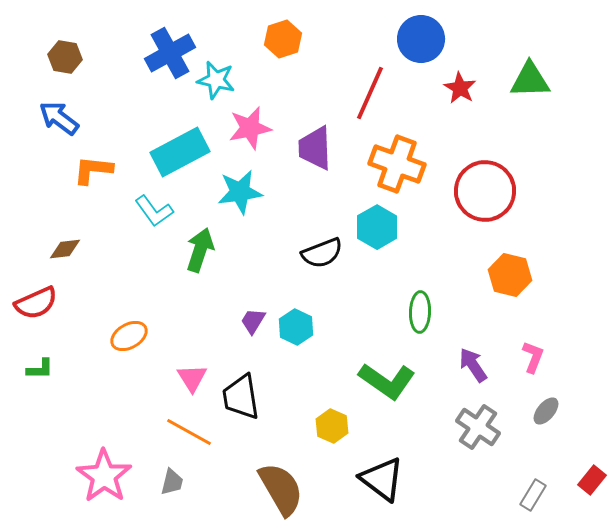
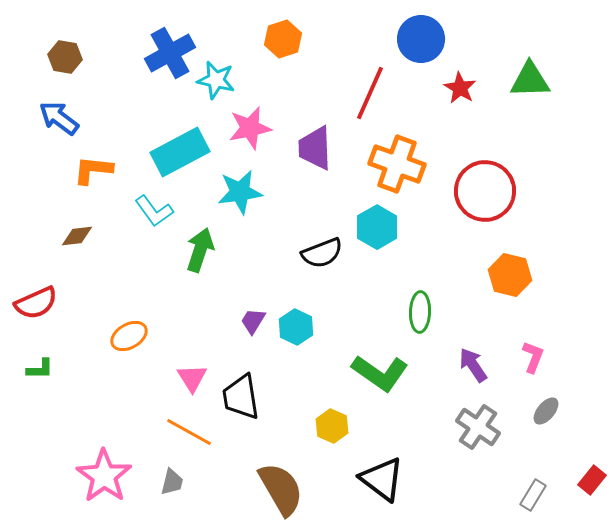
brown diamond at (65, 249): moved 12 px right, 13 px up
green L-shape at (387, 381): moved 7 px left, 8 px up
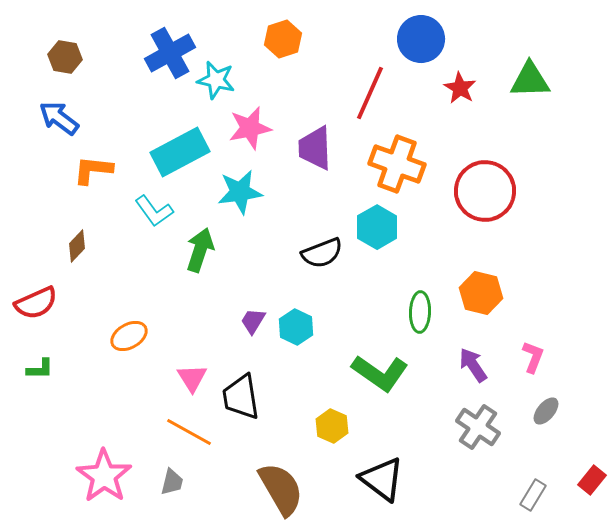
brown diamond at (77, 236): moved 10 px down; rotated 40 degrees counterclockwise
orange hexagon at (510, 275): moved 29 px left, 18 px down
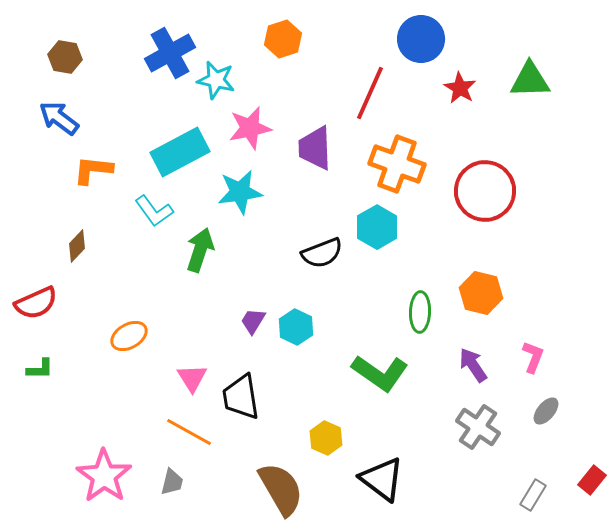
yellow hexagon at (332, 426): moved 6 px left, 12 px down
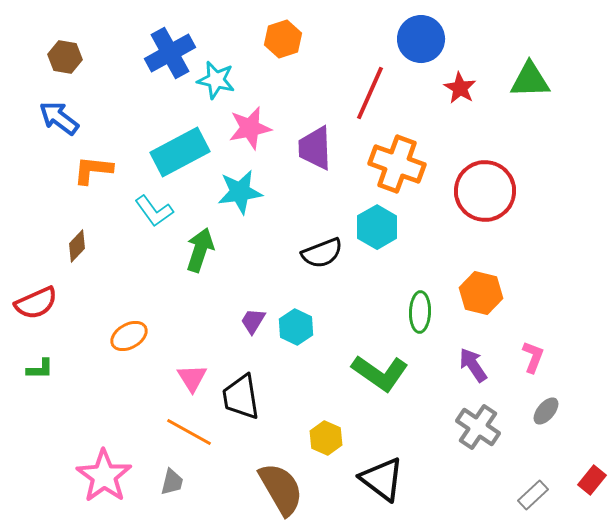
gray rectangle at (533, 495): rotated 16 degrees clockwise
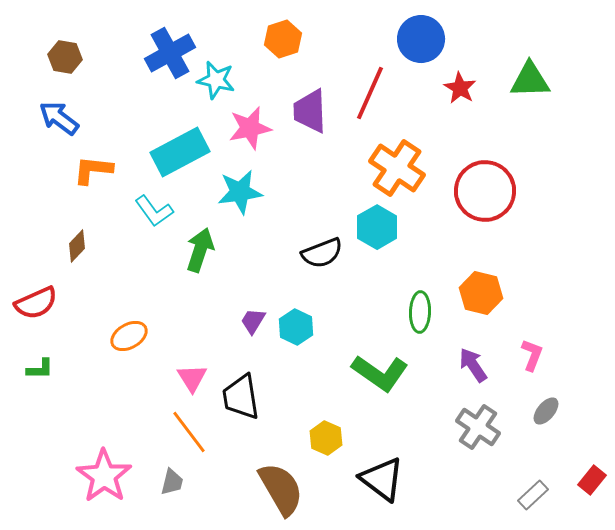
purple trapezoid at (315, 148): moved 5 px left, 37 px up
orange cross at (397, 164): moved 4 px down; rotated 14 degrees clockwise
pink L-shape at (533, 357): moved 1 px left, 2 px up
orange line at (189, 432): rotated 24 degrees clockwise
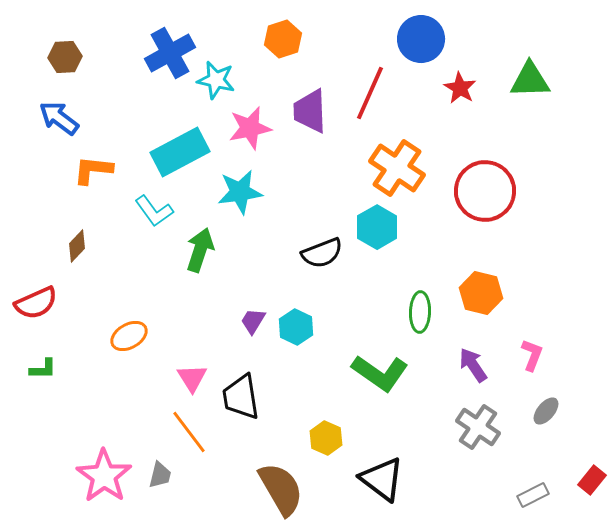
brown hexagon at (65, 57): rotated 12 degrees counterclockwise
green L-shape at (40, 369): moved 3 px right
gray trapezoid at (172, 482): moved 12 px left, 7 px up
gray rectangle at (533, 495): rotated 16 degrees clockwise
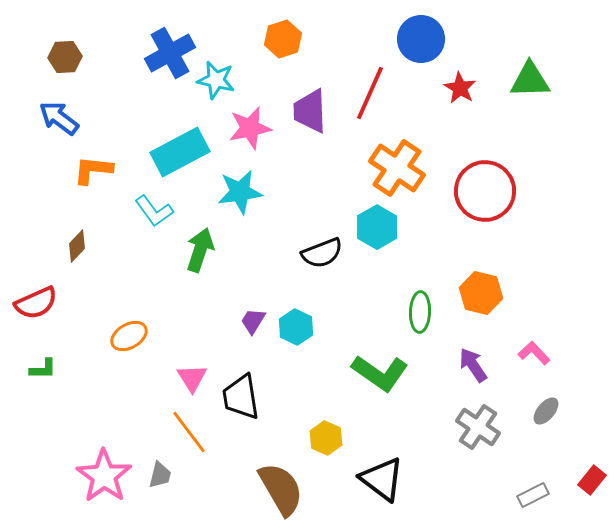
pink L-shape at (532, 355): moved 2 px right, 2 px up; rotated 64 degrees counterclockwise
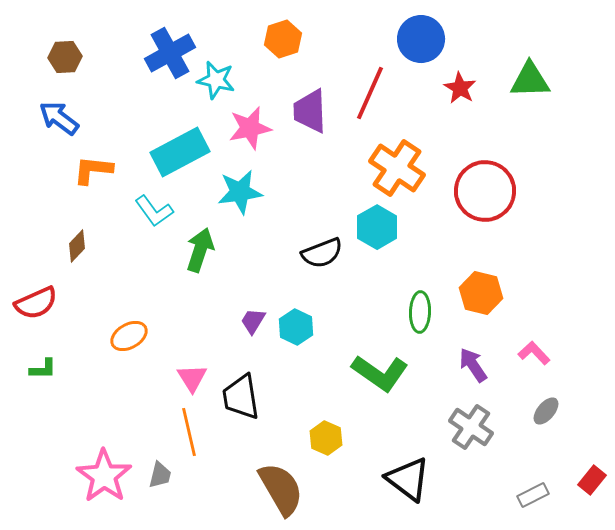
gray cross at (478, 427): moved 7 px left
orange line at (189, 432): rotated 24 degrees clockwise
black triangle at (382, 479): moved 26 px right
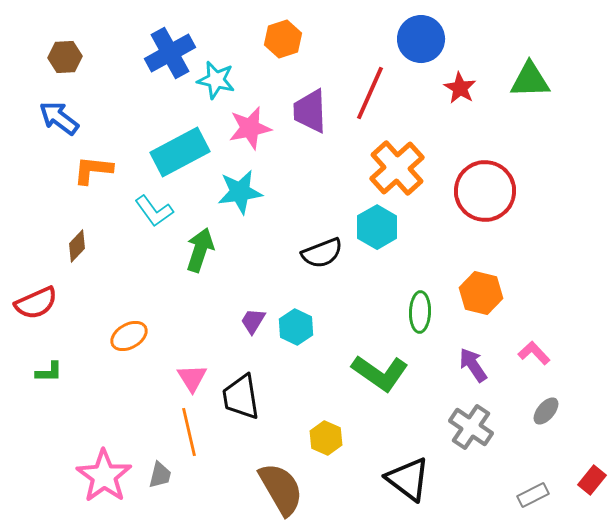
orange cross at (397, 168): rotated 14 degrees clockwise
green L-shape at (43, 369): moved 6 px right, 3 px down
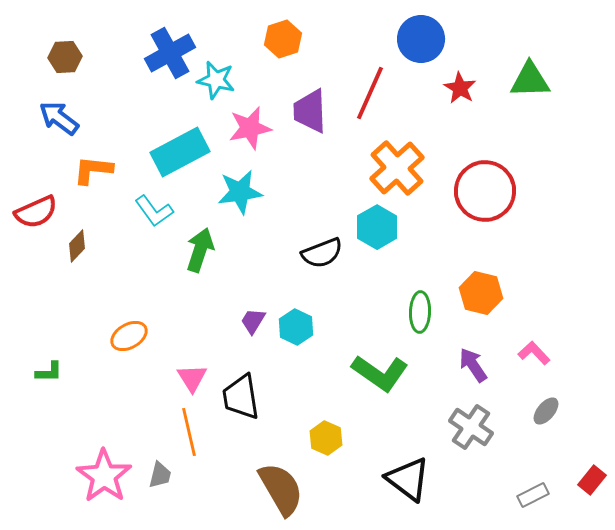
red semicircle at (36, 303): moved 91 px up
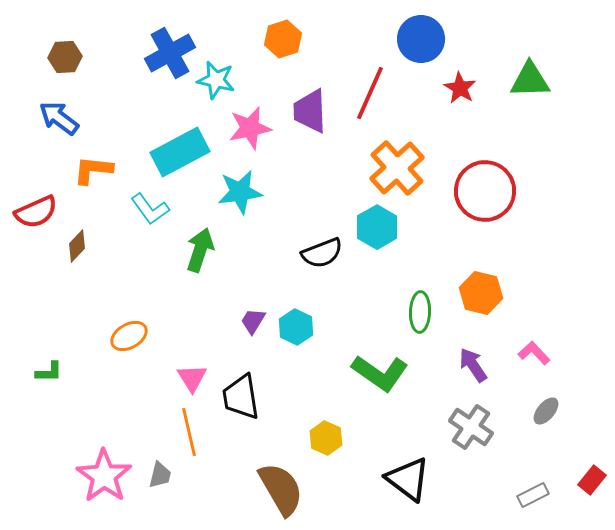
cyan L-shape at (154, 211): moved 4 px left, 2 px up
